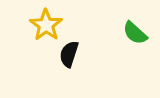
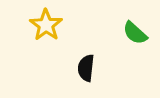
black semicircle: moved 17 px right, 14 px down; rotated 12 degrees counterclockwise
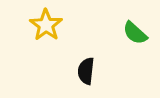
black semicircle: moved 3 px down
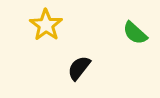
black semicircle: moved 7 px left, 3 px up; rotated 32 degrees clockwise
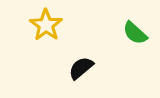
black semicircle: moved 2 px right; rotated 12 degrees clockwise
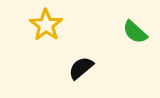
green semicircle: moved 1 px up
